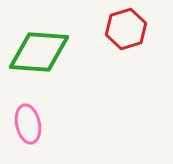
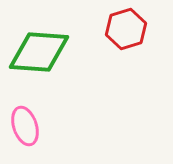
pink ellipse: moved 3 px left, 2 px down; rotated 6 degrees counterclockwise
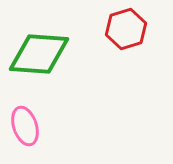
green diamond: moved 2 px down
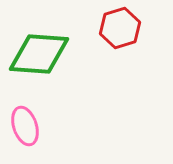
red hexagon: moved 6 px left, 1 px up
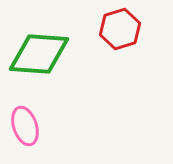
red hexagon: moved 1 px down
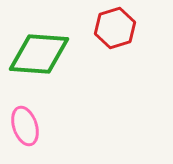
red hexagon: moved 5 px left, 1 px up
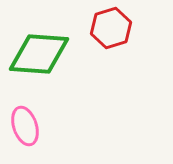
red hexagon: moved 4 px left
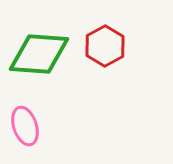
red hexagon: moved 6 px left, 18 px down; rotated 12 degrees counterclockwise
